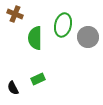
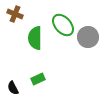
green ellipse: rotated 55 degrees counterclockwise
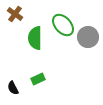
brown cross: rotated 14 degrees clockwise
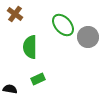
green semicircle: moved 5 px left, 9 px down
black semicircle: moved 3 px left, 1 px down; rotated 128 degrees clockwise
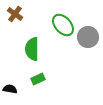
green semicircle: moved 2 px right, 2 px down
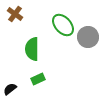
black semicircle: rotated 48 degrees counterclockwise
